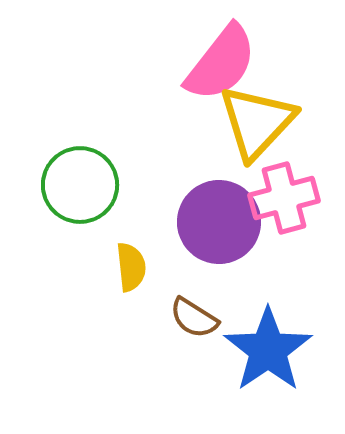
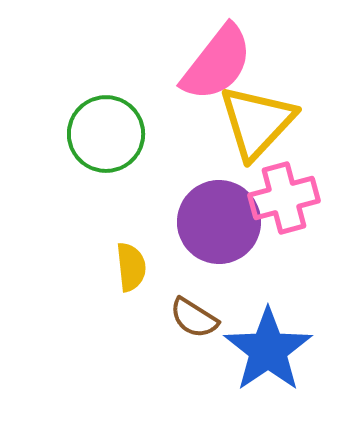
pink semicircle: moved 4 px left
green circle: moved 26 px right, 51 px up
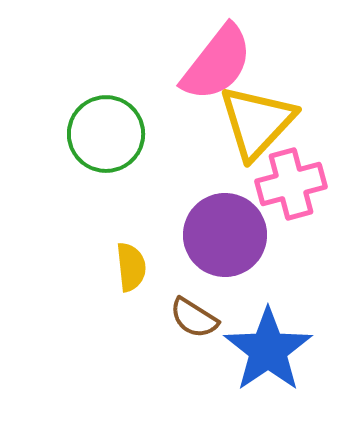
pink cross: moved 7 px right, 14 px up
purple circle: moved 6 px right, 13 px down
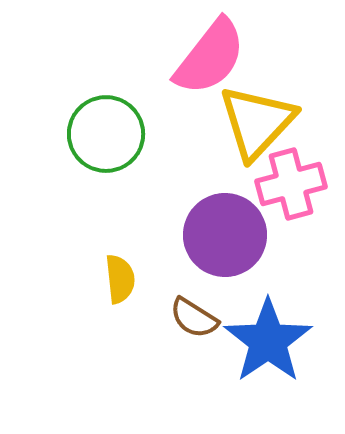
pink semicircle: moved 7 px left, 6 px up
yellow semicircle: moved 11 px left, 12 px down
blue star: moved 9 px up
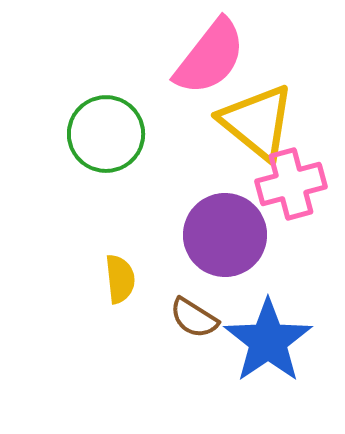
yellow triangle: rotated 34 degrees counterclockwise
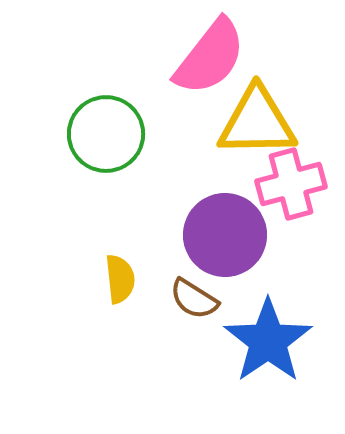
yellow triangle: rotated 40 degrees counterclockwise
brown semicircle: moved 19 px up
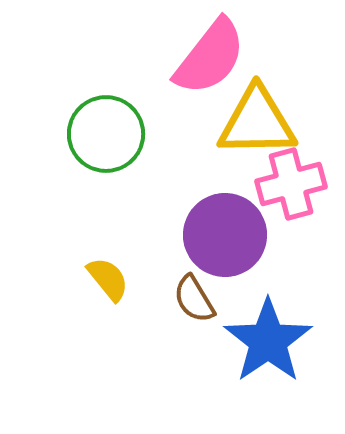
yellow semicircle: moved 12 px left; rotated 33 degrees counterclockwise
brown semicircle: rotated 27 degrees clockwise
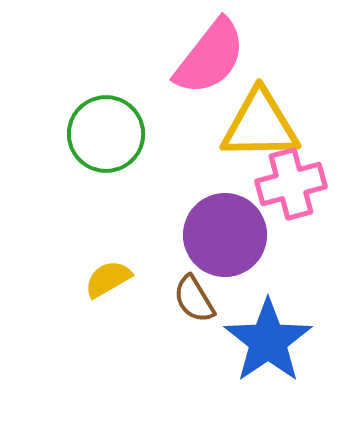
yellow triangle: moved 3 px right, 3 px down
yellow semicircle: rotated 81 degrees counterclockwise
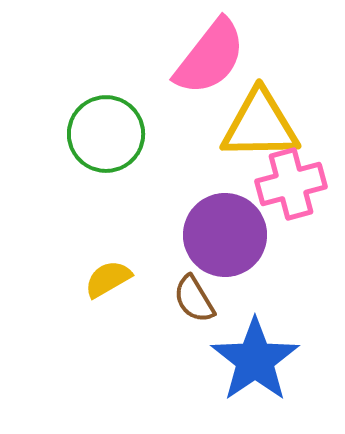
blue star: moved 13 px left, 19 px down
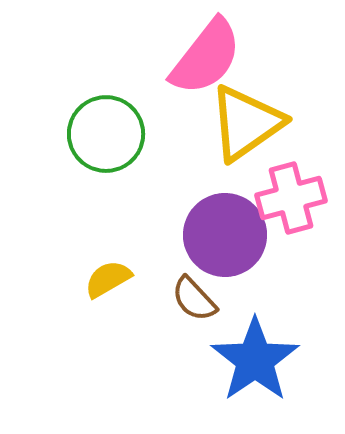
pink semicircle: moved 4 px left
yellow triangle: moved 14 px left, 2 px up; rotated 34 degrees counterclockwise
pink cross: moved 14 px down
brown semicircle: rotated 12 degrees counterclockwise
